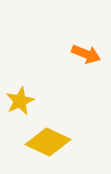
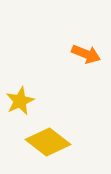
yellow diamond: rotated 12 degrees clockwise
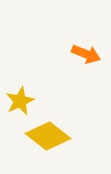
yellow diamond: moved 6 px up
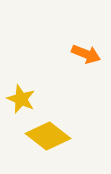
yellow star: moved 1 px right, 2 px up; rotated 24 degrees counterclockwise
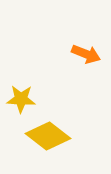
yellow star: rotated 20 degrees counterclockwise
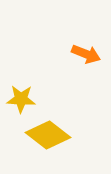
yellow diamond: moved 1 px up
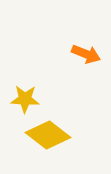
yellow star: moved 4 px right
